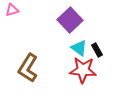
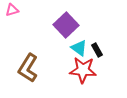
purple square: moved 4 px left, 5 px down
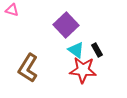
pink triangle: rotated 32 degrees clockwise
cyan triangle: moved 3 px left, 2 px down
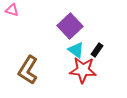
purple square: moved 4 px right, 1 px down
black rectangle: rotated 64 degrees clockwise
brown L-shape: moved 2 px down
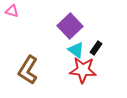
pink triangle: moved 1 px down
black rectangle: moved 1 px left, 2 px up
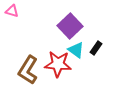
red star: moved 25 px left, 6 px up
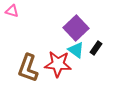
purple square: moved 6 px right, 2 px down
brown L-shape: moved 2 px up; rotated 12 degrees counterclockwise
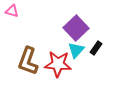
cyan triangle: rotated 36 degrees clockwise
brown L-shape: moved 7 px up
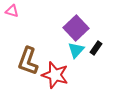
red star: moved 3 px left, 11 px down; rotated 12 degrees clockwise
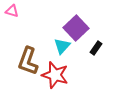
cyan triangle: moved 14 px left, 4 px up
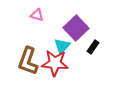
pink triangle: moved 25 px right, 4 px down
black rectangle: moved 3 px left, 1 px up
red star: moved 12 px up; rotated 12 degrees counterclockwise
